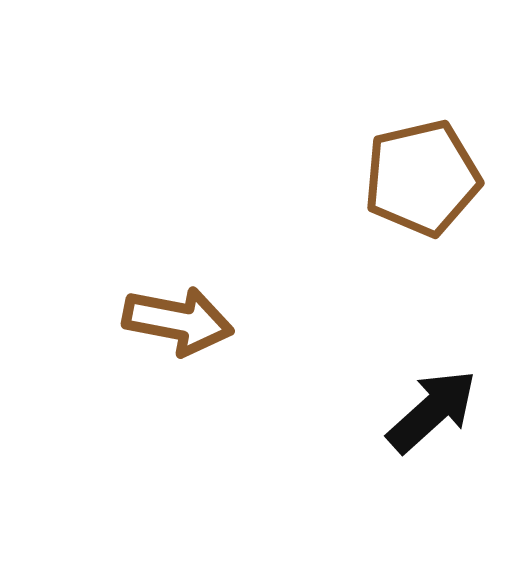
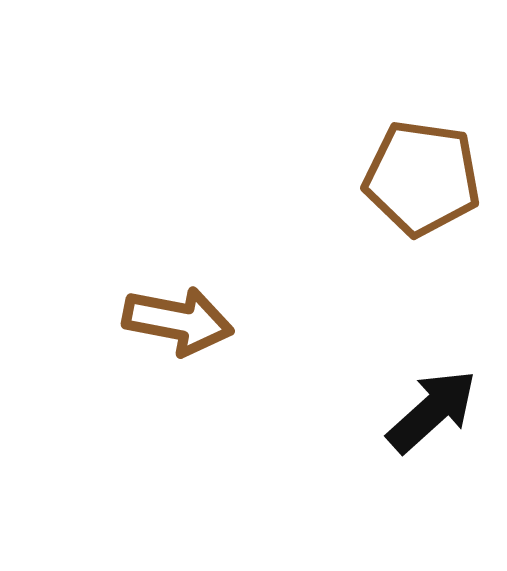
brown pentagon: rotated 21 degrees clockwise
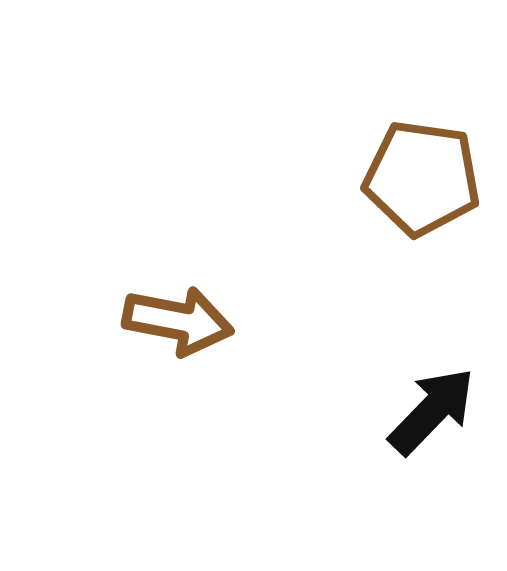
black arrow: rotated 4 degrees counterclockwise
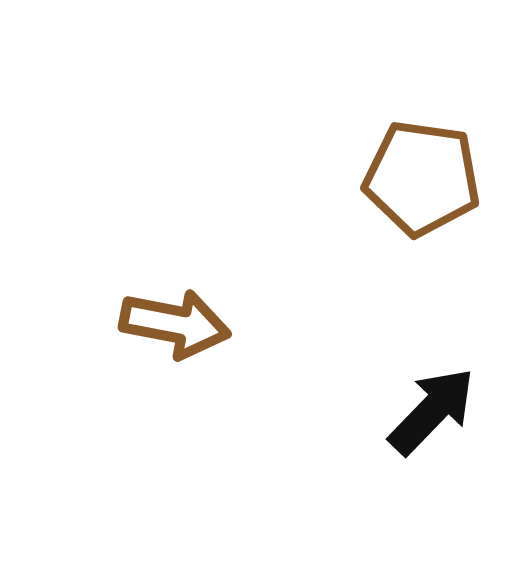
brown arrow: moved 3 px left, 3 px down
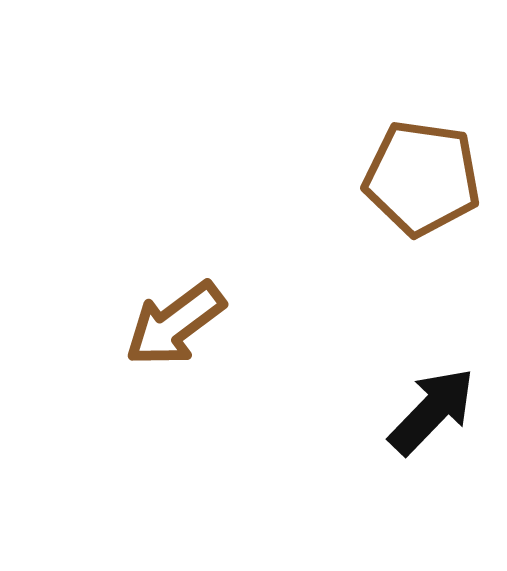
brown arrow: rotated 132 degrees clockwise
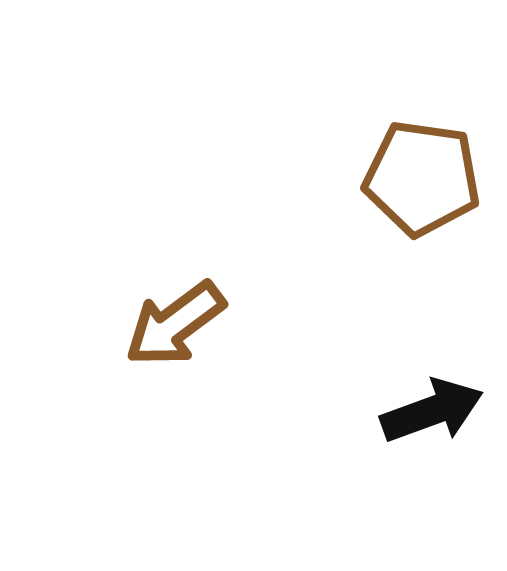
black arrow: rotated 26 degrees clockwise
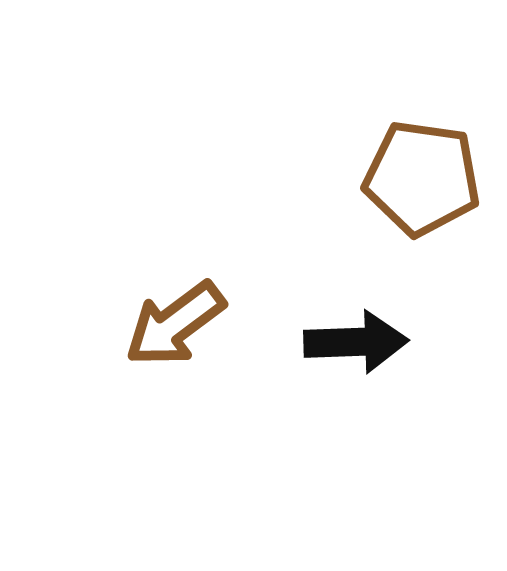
black arrow: moved 76 px left, 69 px up; rotated 18 degrees clockwise
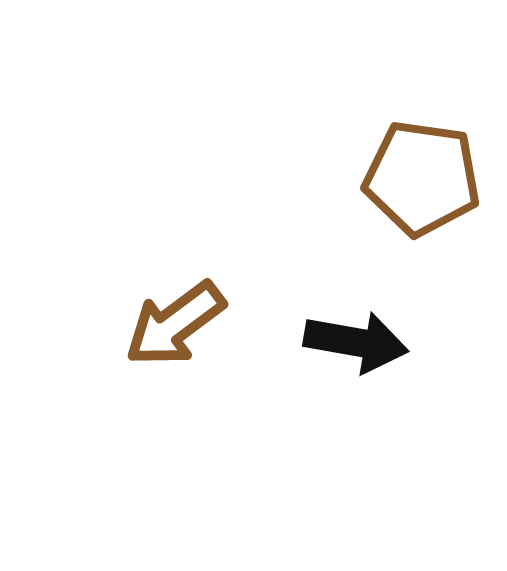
black arrow: rotated 12 degrees clockwise
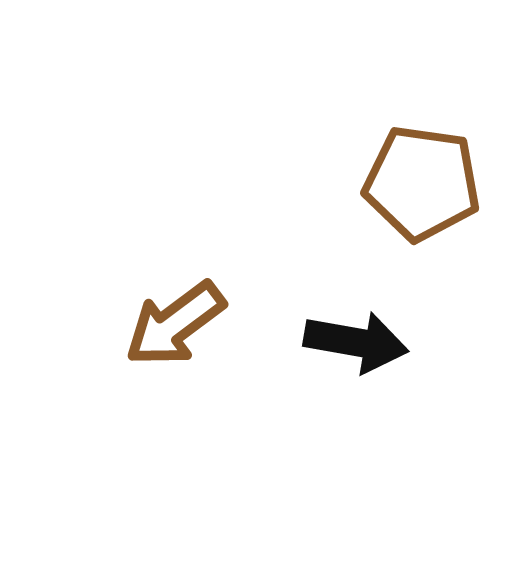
brown pentagon: moved 5 px down
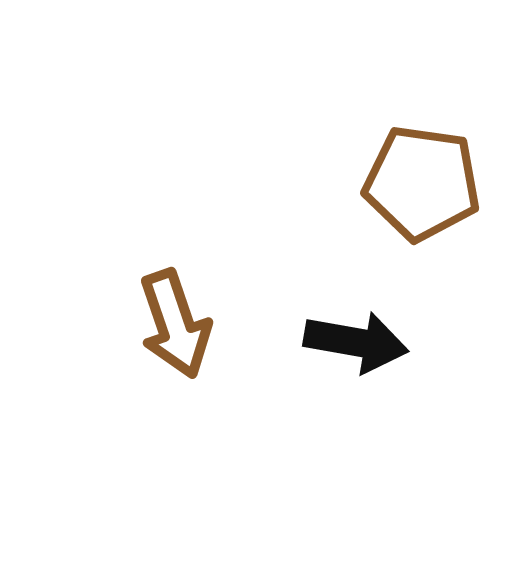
brown arrow: rotated 72 degrees counterclockwise
